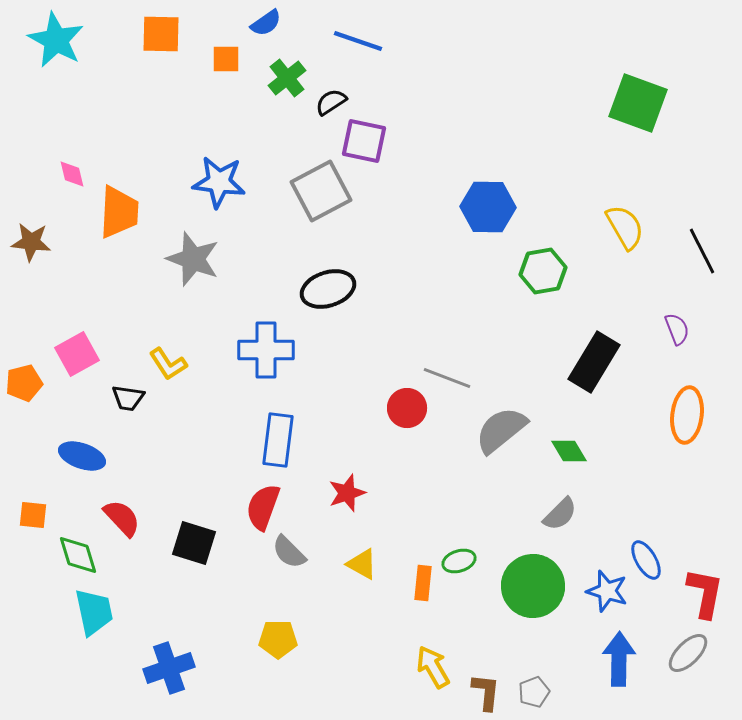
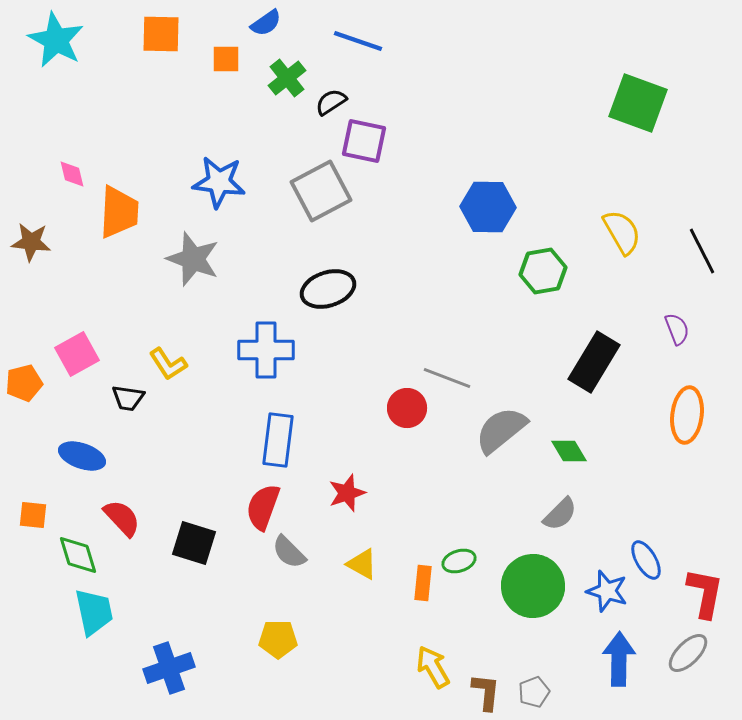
yellow semicircle at (625, 227): moved 3 px left, 5 px down
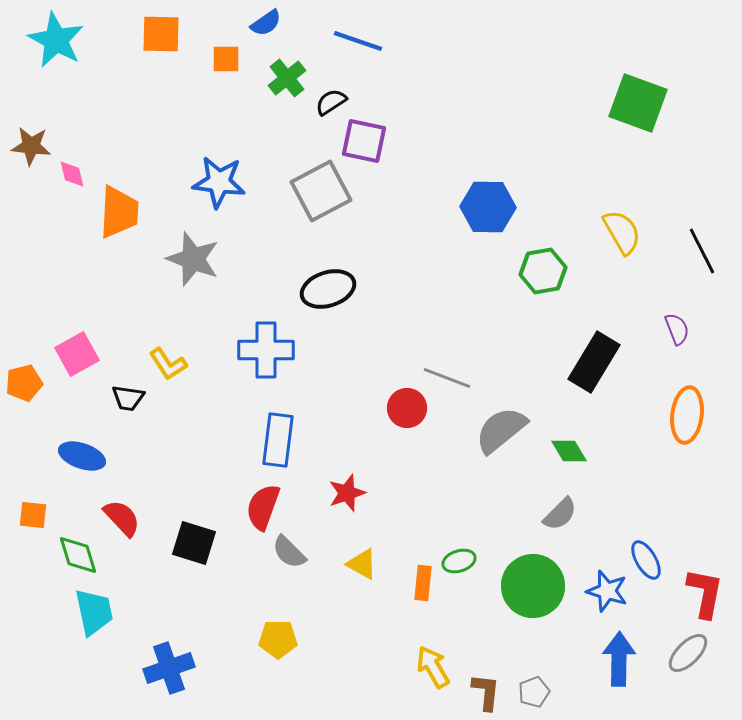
brown star at (31, 242): moved 96 px up
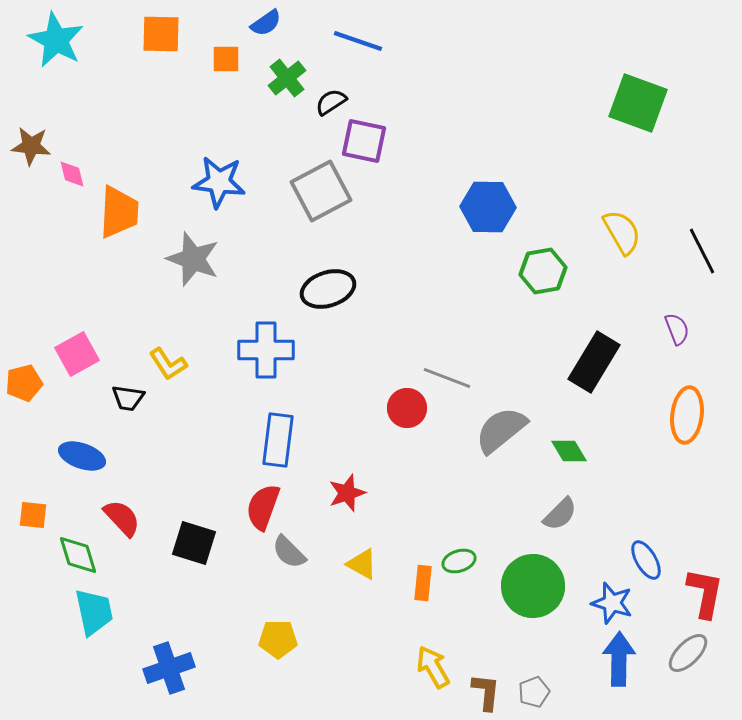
blue star at (607, 591): moved 5 px right, 12 px down
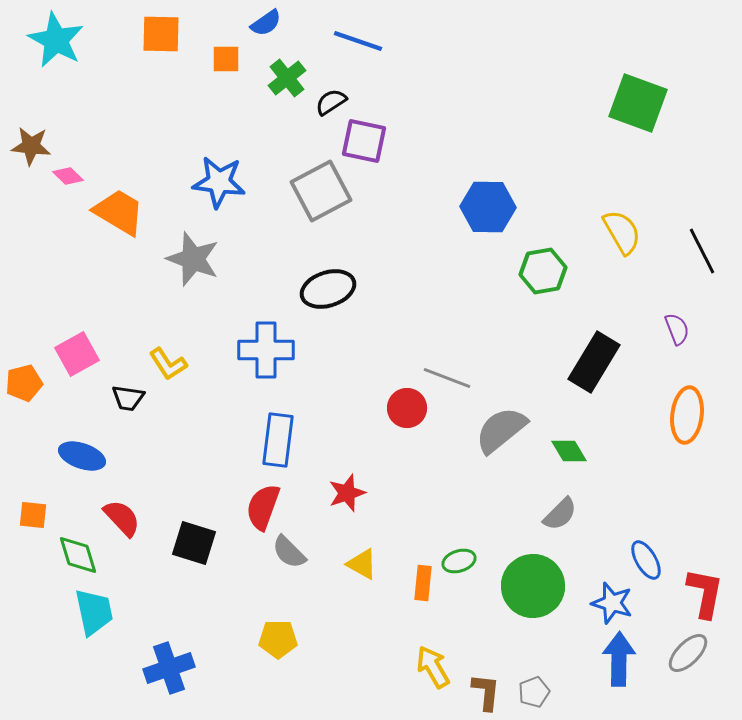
pink diamond at (72, 174): moved 4 px left, 2 px down; rotated 32 degrees counterclockwise
orange trapezoid at (119, 212): rotated 62 degrees counterclockwise
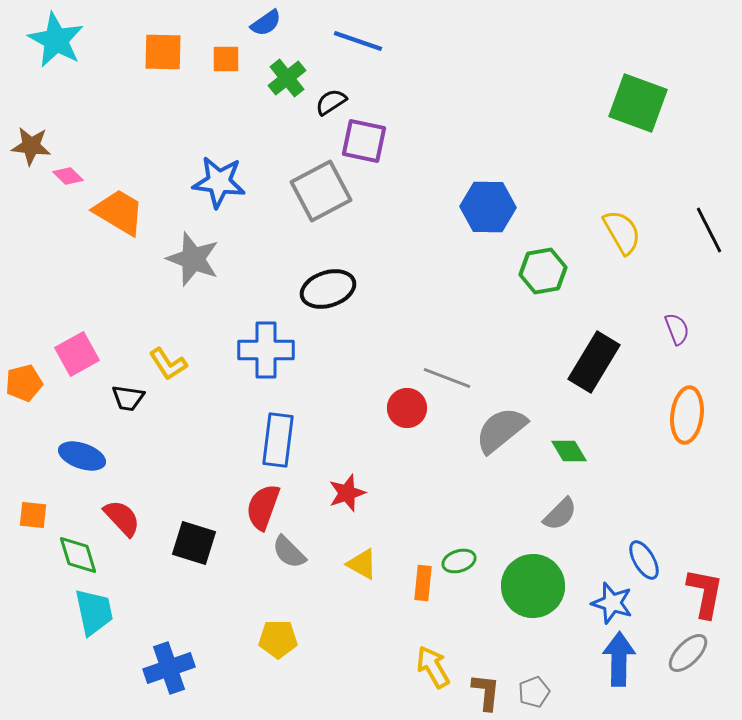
orange square at (161, 34): moved 2 px right, 18 px down
black line at (702, 251): moved 7 px right, 21 px up
blue ellipse at (646, 560): moved 2 px left
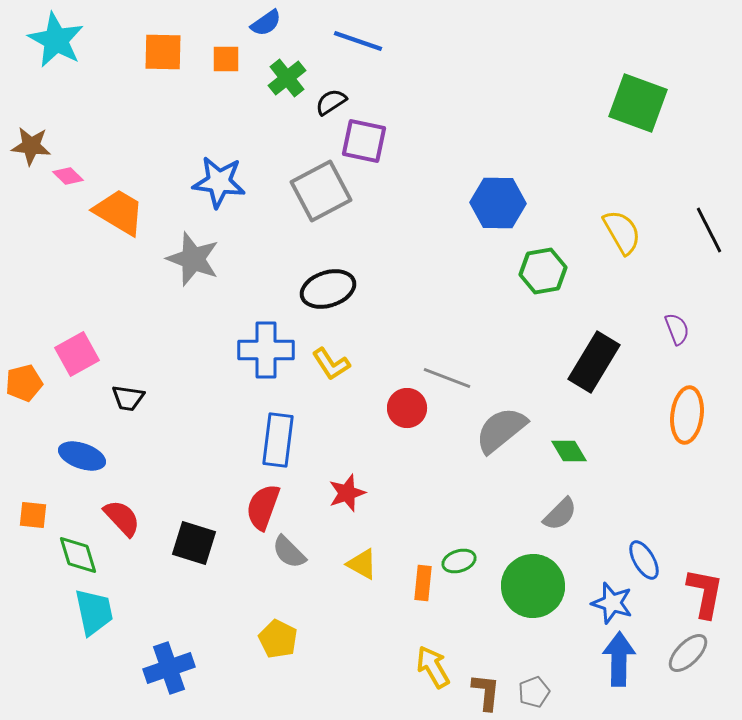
blue hexagon at (488, 207): moved 10 px right, 4 px up
yellow L-shape at (168, 364): moved 163 px right
yellow pentagon at (278, 639): rotated 27 degrees clockwise
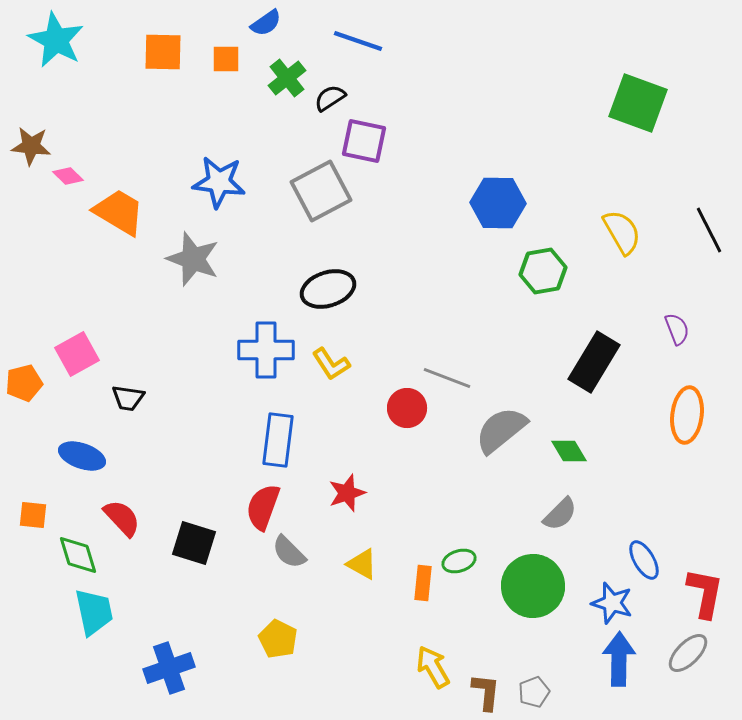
black semicircle at (331, 102): moved 1 px left, 4 px up
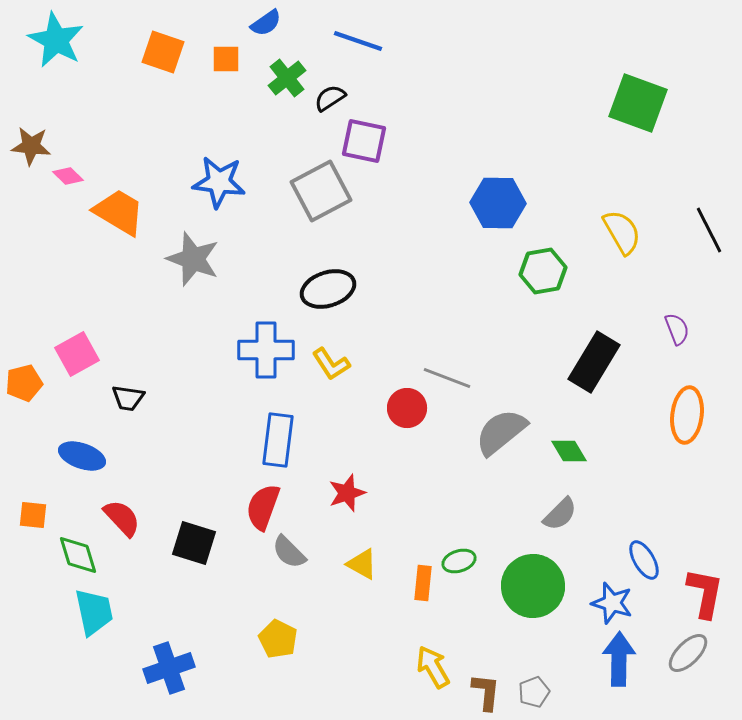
orange square at (163, 52): rotated 18 degrees clockwise
gray semicircle at (501, 430): moved 2 px down
